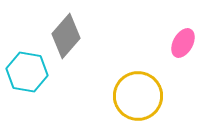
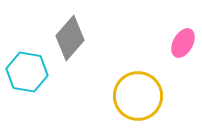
gray diamond: moved 4 px right, 2 px down
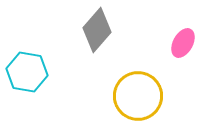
gray diamond: moved 27 px right, 8 px up
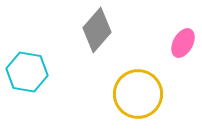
yellow circle: moved 2 px up
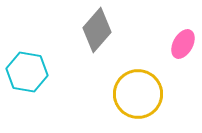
pink ellipse: moved 1 px down
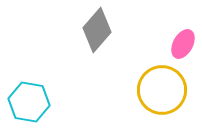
cyan hexagon: moved 2 px right, 30 px down
yellow circle: moved 24 px right, 4 px up
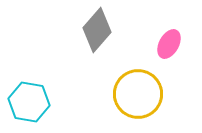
pink ellipse: moved 14 px left
yellow circle: moved 24 px left, 4 px down
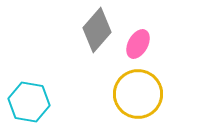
pink ellipse: moved 31 px left
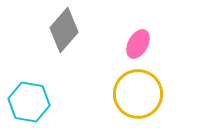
gray diamond: moved 33 px left
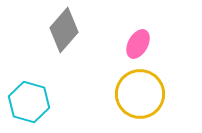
yellow circle: moved 2 px right
cyan hexagon: rotated 6 degrees clockwise
